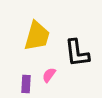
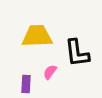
yellow trapezoid: rotated 108 degrees counterclockwise
pink semicircle: moved 1 px right, 3 px up
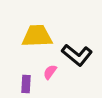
black L-shape: moved 2 px down; rotated 44 degrees counterclockwise
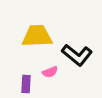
pink semicircle: rotated 147 degrees counterclockwise
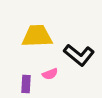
black L-shape: moved 2 px right
pink semicircle: moved 2 px down
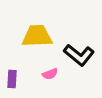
purple rectangle: moved 14 px left, 5 px up
